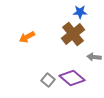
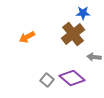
blue star: moved 3 px right, 1 px down
gray square: moved 1 px left
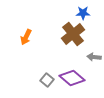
orange arrow: moved 1 px left; rotated 35 degrees counterclockwise
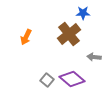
brown cross: moved 4 px left
purple diamond: moved 1 px down
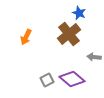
blue star: moved 4 px left; rotated 24 degrees clockwise
gray square: rotated 24 degrees clockwise
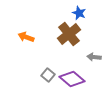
orange arrow: rotated 84 degrees clockwise
gray square: moved 1 px right, 5 px up; rotated 24 degrees counterclockwise
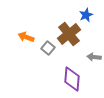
blue star: moved 7 px right, 2 px down; rotated 24 degrees clockwise
gray square: moved 27 px up
purple diamond: rotated 55 degrees clockwise
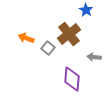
blue star: moved 5 px up; rotated 16 degrees counterclockwise
orange arrow: moved 1 px down
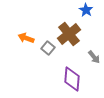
gray arrow: rotated 136 degrees counterclockwise
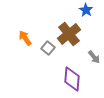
orange arrow: moved 1 px left; rotated 35 degrees clockwise
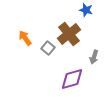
blue star: rotated 16 degrees counterclockwise
gray arrow: rotated 56 degrees clockwise
purple diamond: rotated 70 degrees clockwise
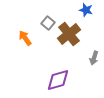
gray square: moved 25 px up
gray arrow: moved 1 px down
purple diamond: moved 14 px left, 1 px down
